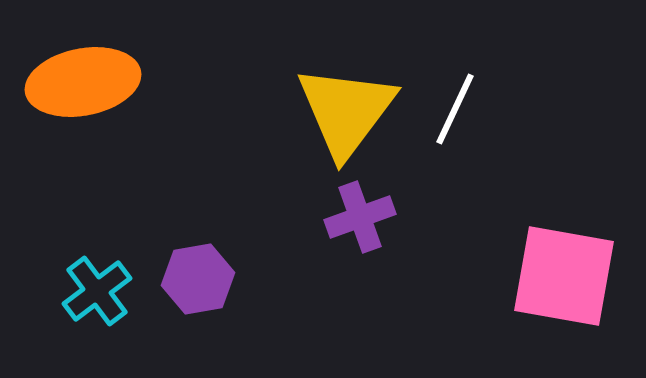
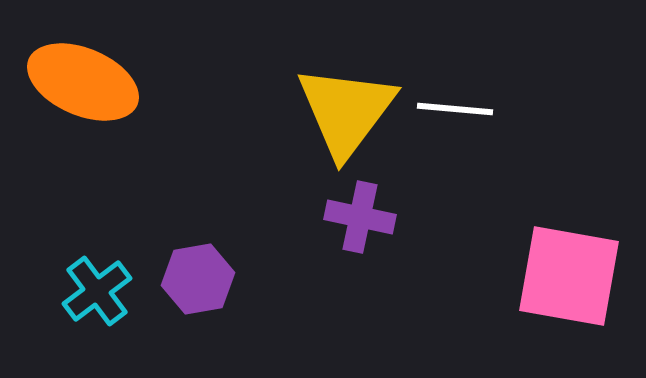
orange ellipse: rotated 34 degrees clockwise
white line: rotated 70 degrees clockwise
purple cross: rotated 32 degrees clockwise
pink square: moved 5 px right
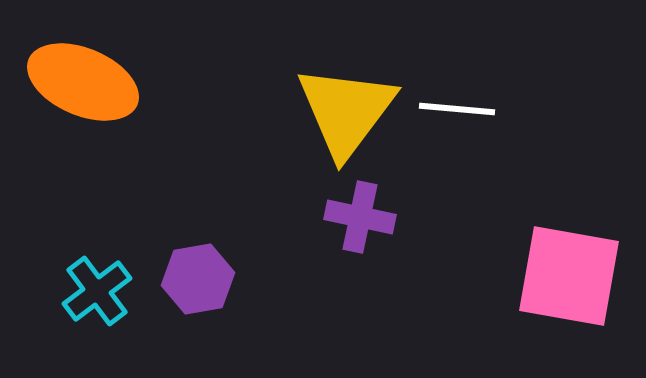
white line: moved 2 px right
